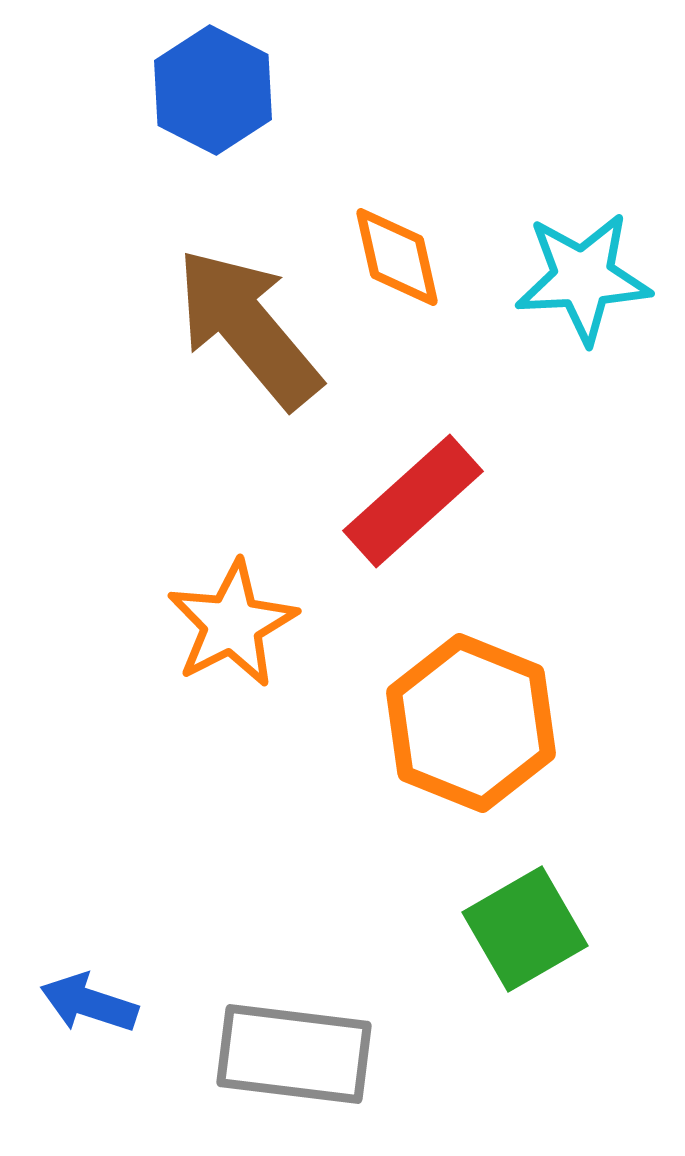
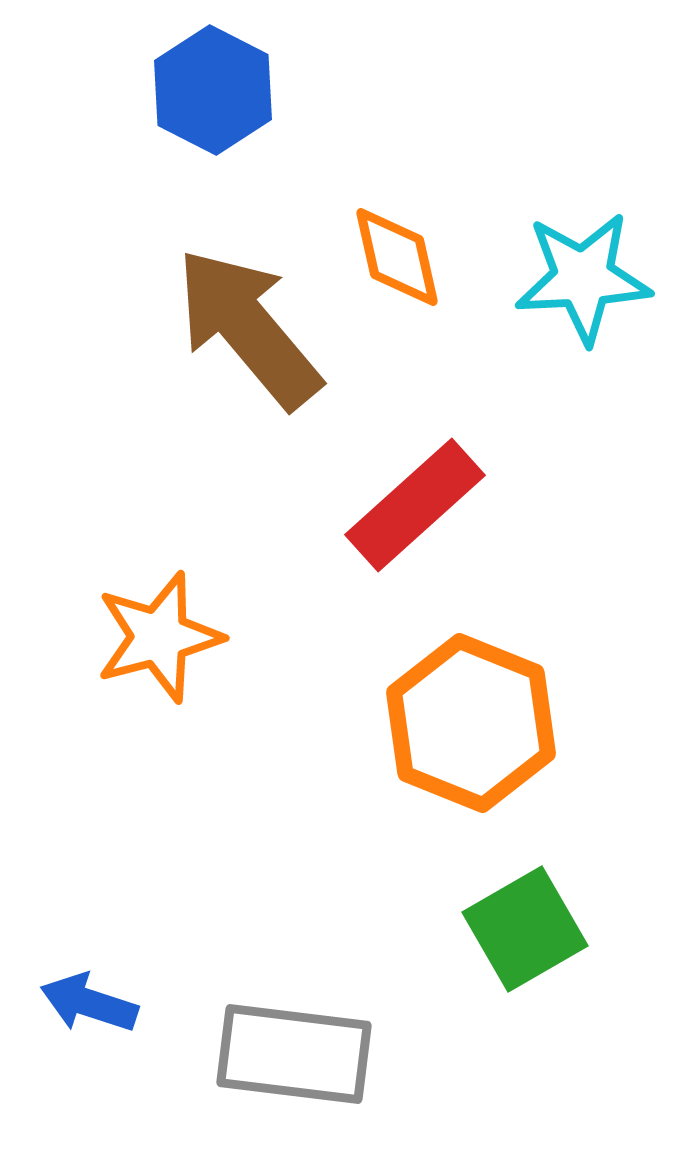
red rectangle: moved 2 px right, 4 px down
orange star: moved 73 px left, 13 px down; rotated 12 degrees clockwise
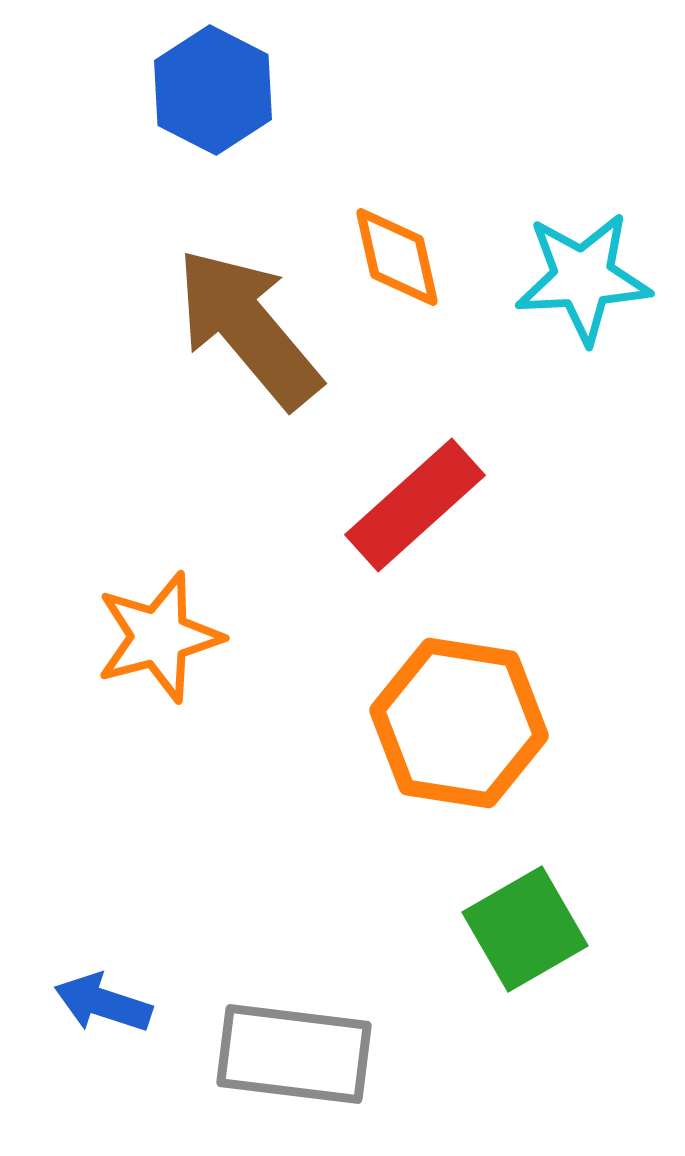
orange hexagon: moved 12 px left; rotated 13 degrees counterclockwise
blue arrow: moved 14 px right
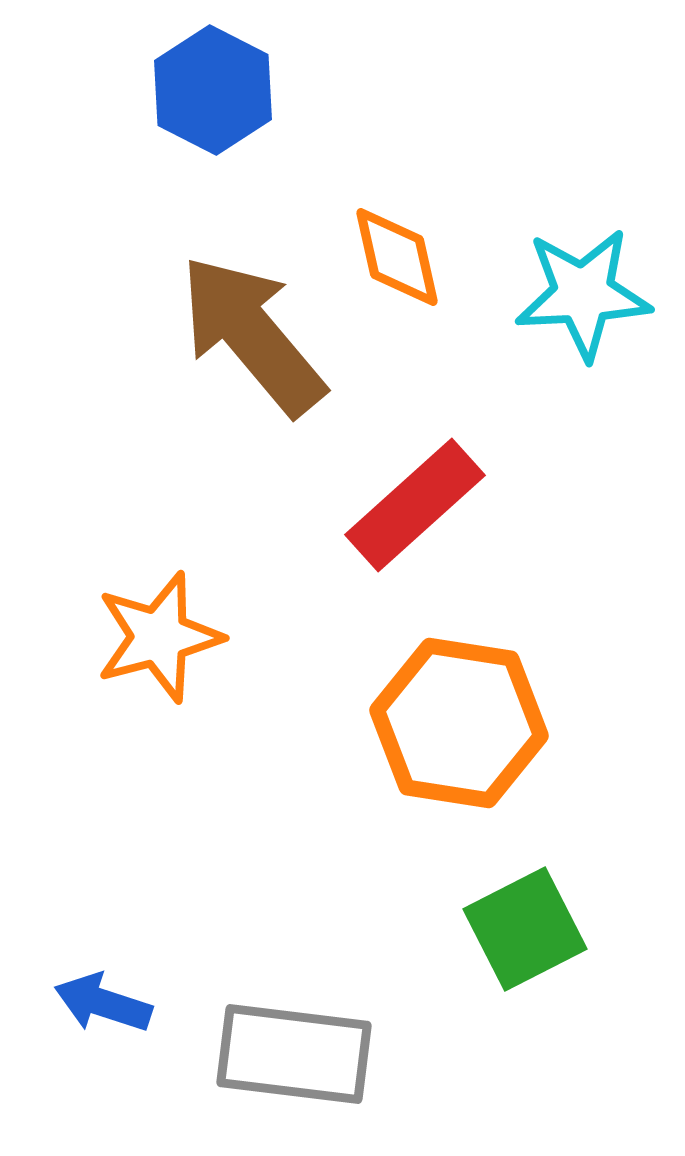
cyan star: moved 16 px down
brown arrow: moved 4 px right, 7 px down
green square: rotated 3 degrees clockwise
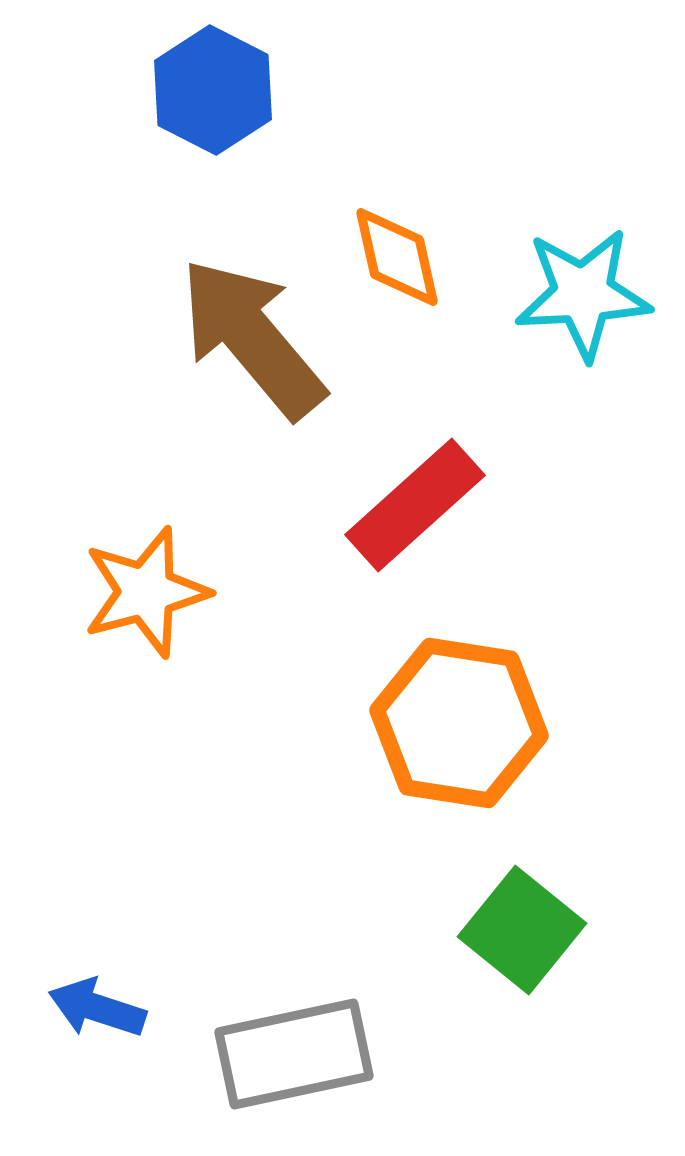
brown arrow: moved 3 px down
orange star: moved 13 px left, 45 px up
green square: moved 3 px left, 1 px down; rotated 24 degrees counterclockwise
blue arrow: moved 6 px left, 5 px down
gray rectangle: rotated 19 degrees counterclockwise
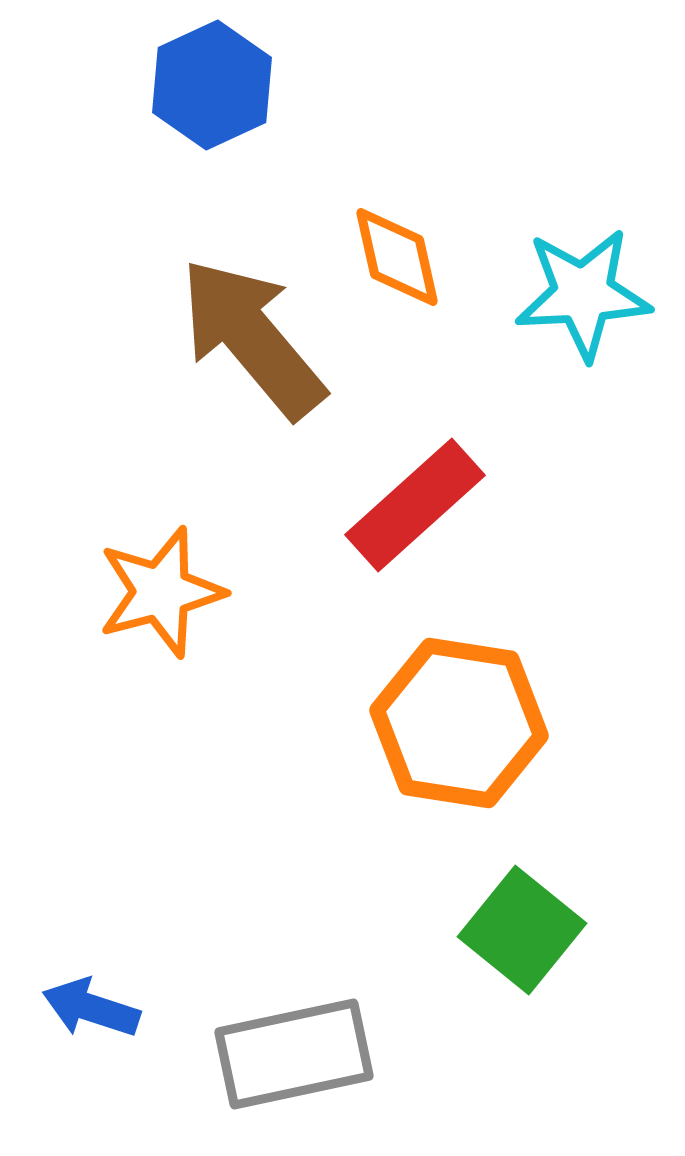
blue hexagon: moved 1 px left, 5 px up; rotated 8 degrees clockwise
orange star: moved 15 px right
blue arrow: moved 6 px left
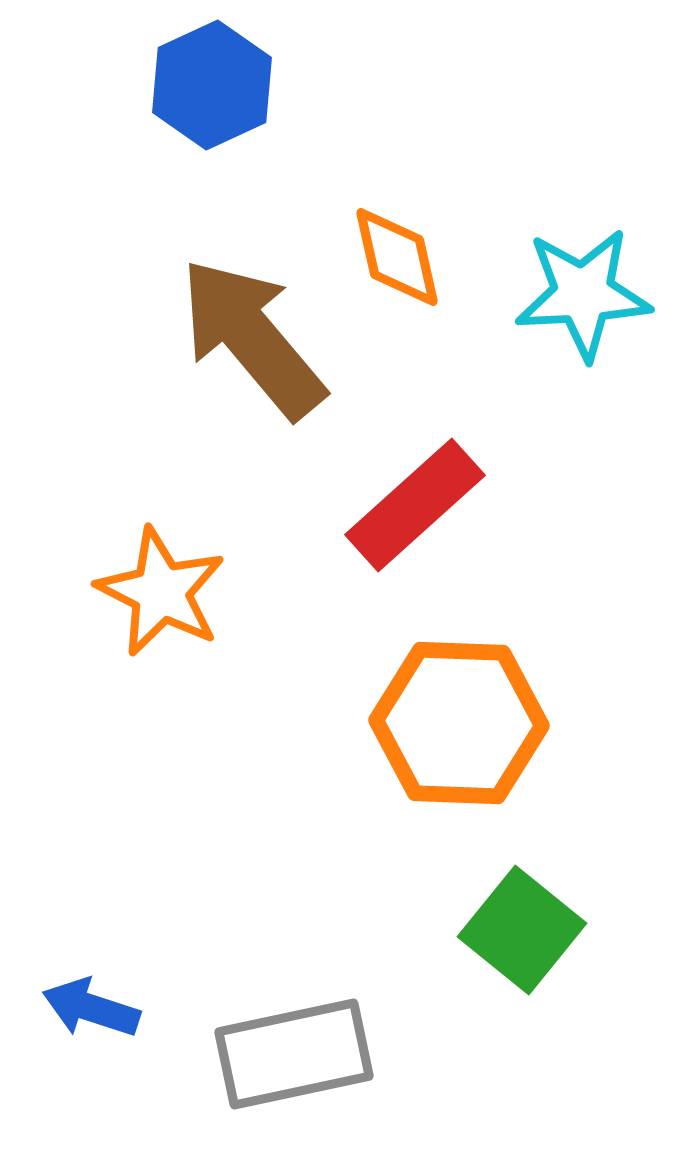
orange star: rotated 30 degrees counterclockwise
orange hexagon: rotated 7 degrees counterclockwise
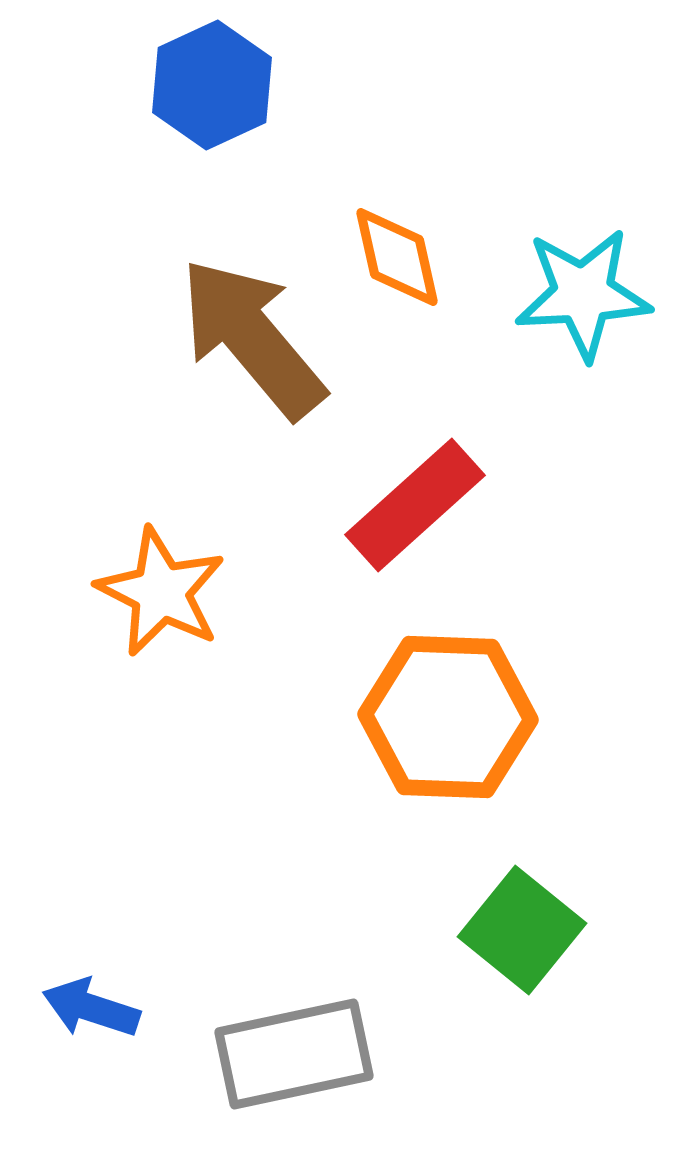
orange hexagon: moved 11 px left, 6 px up
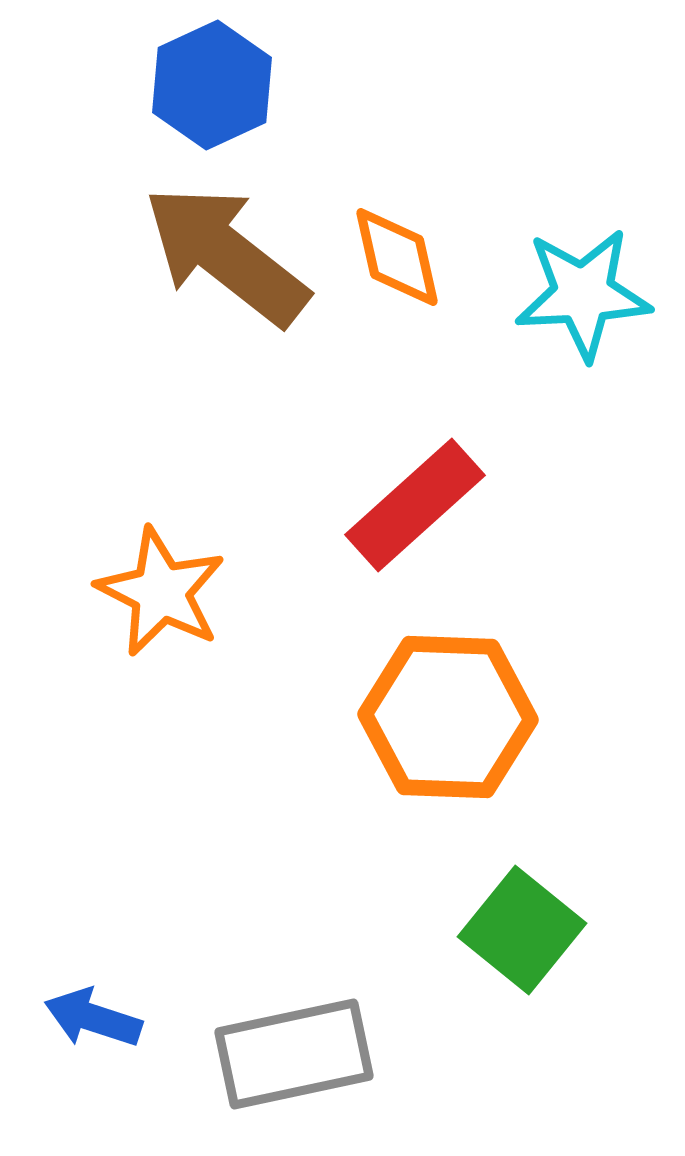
brown arrow: moved 26 px left, 83 px up; rotated 12 degrees counterclockwise
blue arrow: moved 2 px right, 10 px down
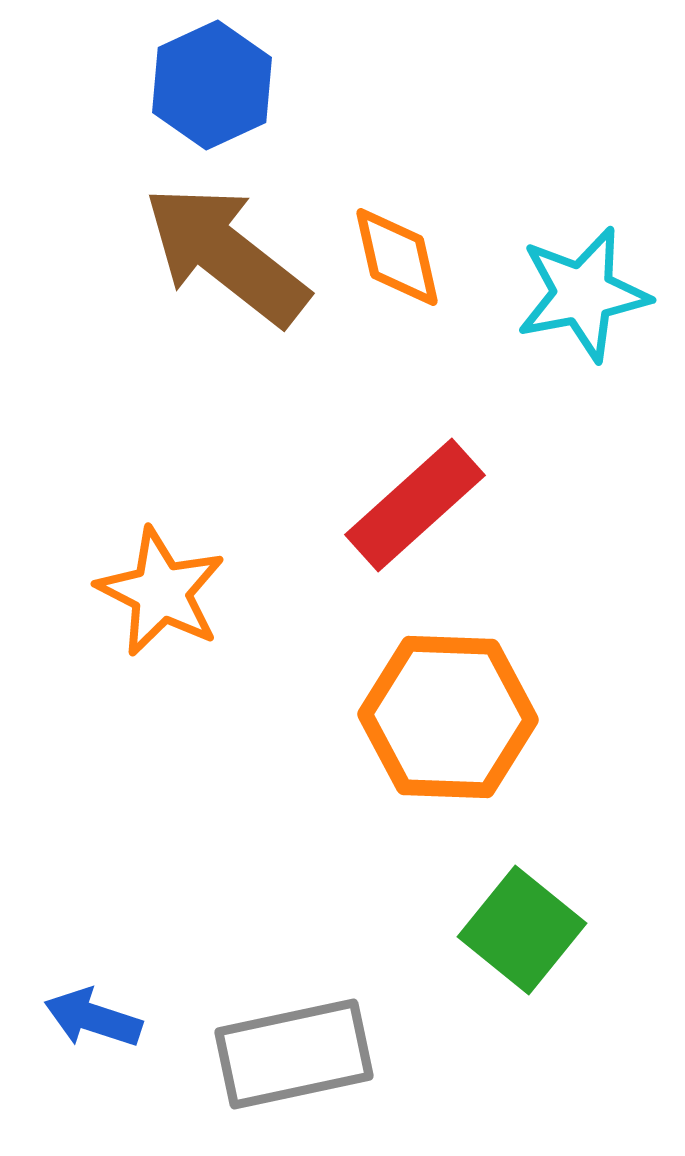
cyan star: rotated 8 degrees counterclockwise
